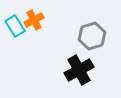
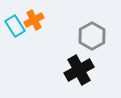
gray hexagon: rotated 12 degrees counterclockwise
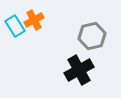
gray hexagon: rotated 16 degrees clockwise
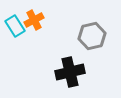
black cross: moved 9 px left, 2 px down; rotated 16 degrees clockwise
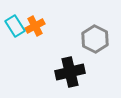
orange cross: moved 1 px right, 6 px down
gray hexagon: moved 3 px right, 3 px down; rotated 20 degrees counterclockwise
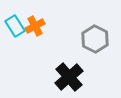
black cross: moved 1 px left, 5 px down; rotated 28 degrees counterclockwise
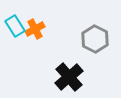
orange cross: moved 3 px down
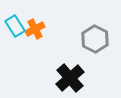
black cross: moved 1 px right, 1 px down
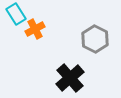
cyan rectangle: moved 1 px right, 12 px up
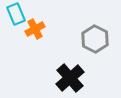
cyan rectangle: rotated 10 degrees clockwise
